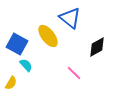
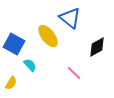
blue square: moved 3 px left
cyan semicircle: moved 4 px right
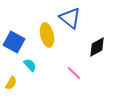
yellow ellipse: moved 1 px left, 1 px up; rotated 25 degrees clockwise
blue square: moved 2 px up
